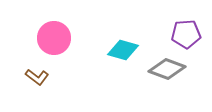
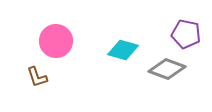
purple pentagon: rotated 16 degrees clockwise
pink circle: moved 2 px right, 3 px down
brown L-shape: rotated 35 degrees clockwise
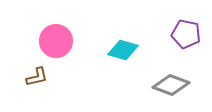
gray diamond: moved 4 px right, 16 px down
brown L-shape: rotated 85 degrees counterclockwise
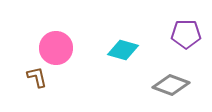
purple pentagon: rotated 12 degrees counterclockwise
pink circle: moved 7 px down
brown L-shape: rotated 90 degrees counterclockwise
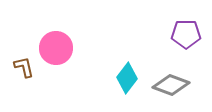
cyan diamond: moved 4 px right, 28 px down; rotated 68 degrees counterclockwise
brown L-shape: moved 13 px left, 10 px up
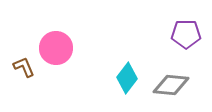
brown L-shape: rotated 10 degrees counterclockwise
gray diamond: rotated 15 degrees counterclockwise
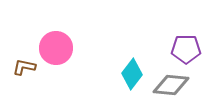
purple pentagon: moved 15 px down
brown L-shape: rotated 55 degrees counterclockwise
cyan diamond: moved 5 px right, 4 px up
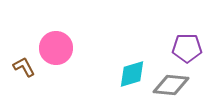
purple pentagon: moved 1 px right, 1 px up
brown L-shape: rotated 50 degrees clockwise
cyan diamond: rotated 36 degrees clockwise
